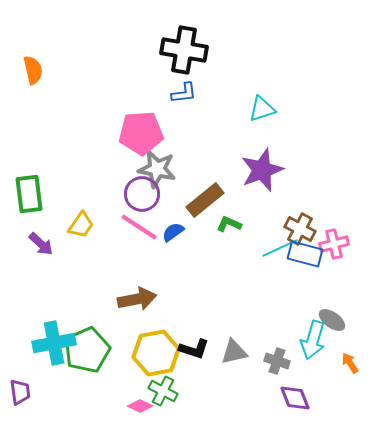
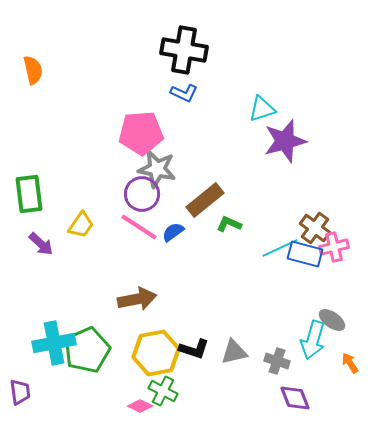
blue L-shape: rotated 32 degrees clockwise
purple star: moved 23 px right, 29 px up; rotated 6 degrees clockwise
brown cross: moved 15 px right, 1 px up; rotated 8 degrees clockwise
pink cross: moved 3 px down
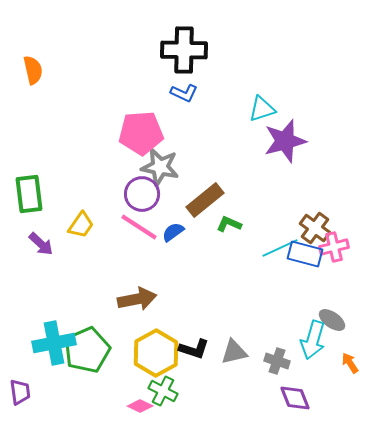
black cross: rotated 9 degrees counterclockwise
gray star: moved 3 px right, 2 px up
yellow hexagon: rotated 18 degrees counterclockwise
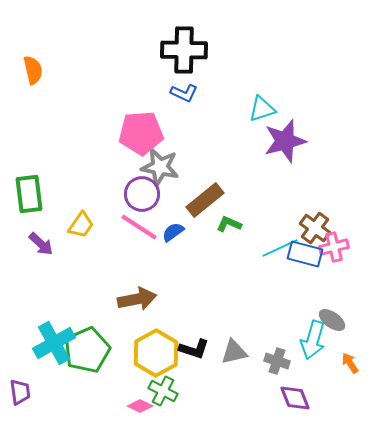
cyan cross: rotated 18 degrees counterclockwise
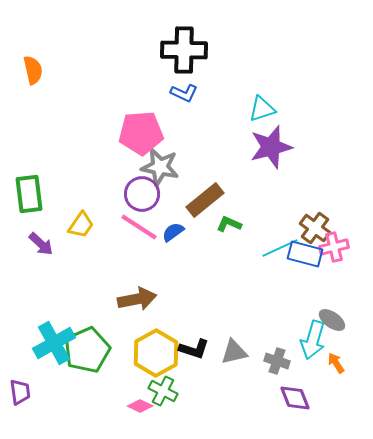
purple star: moved 14 px left, 6 px down
orange arrow: moved 14 px left
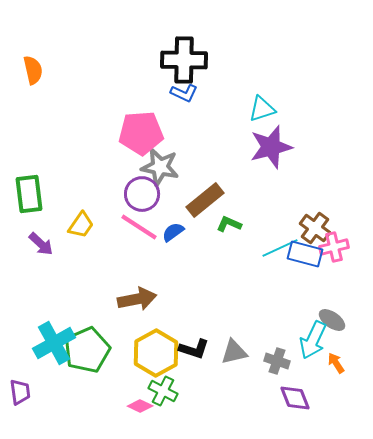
black cross: moved 10 px down
cyan arrow: rotated 9 degrees clockwise
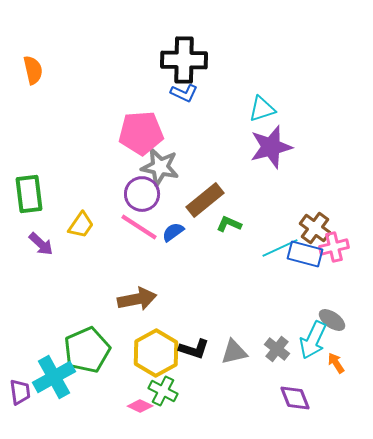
cyan cross: moved 34 px down
gray cross: moved 12 px up; rotated 20 degrees clockwise
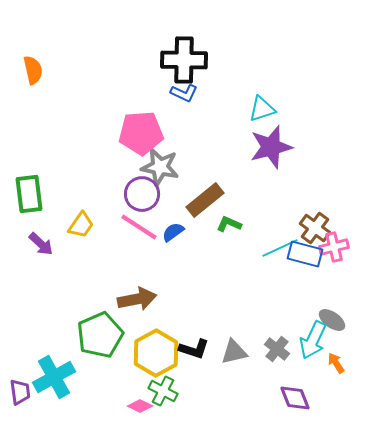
green pentagon: moved 13 px right, 15 px up
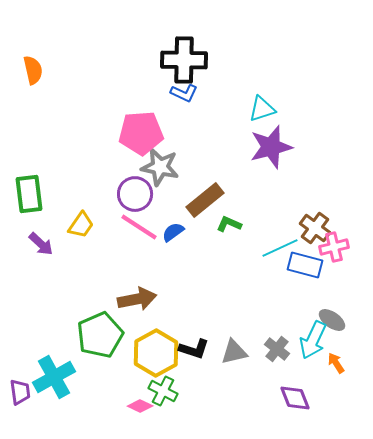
purple circle: moved 7 px left
blue rectangle: moved 11 px down
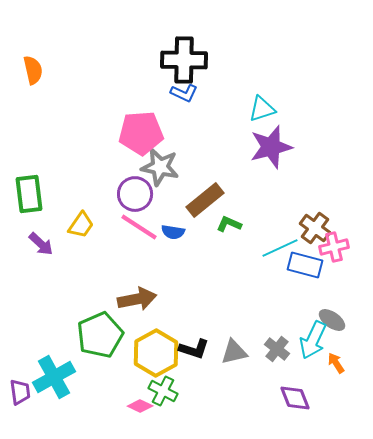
blue semicircle: rotated 135 degrees counterclockwise
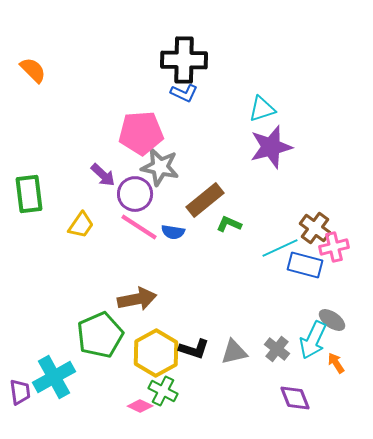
orange semicircle: rotated 32 degrees counterclockwise
purple arrow: moved 62 px right, 69 px up
